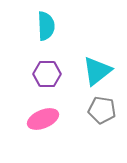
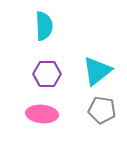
cyan semicircle: moved 2 px left
pink ellipse: moved 1 px left, 5 px up; rotated 28 degrees clockwise
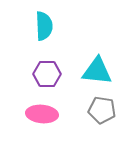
cyan triangle: rotated 44 degrees clockwise
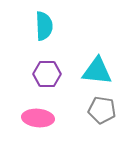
pink ellipse: moved 4 px left, 4 px down
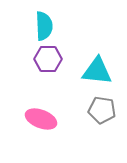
purple hexagon: moved 1 px right, 15 px up
pink ellipse: moved 3 px right, 1 px down; rotated 16 degrees clockwise
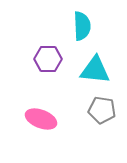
cyan semicircle: moved 38 px right
cyan triangle: moved 2 px left, 1 px up
